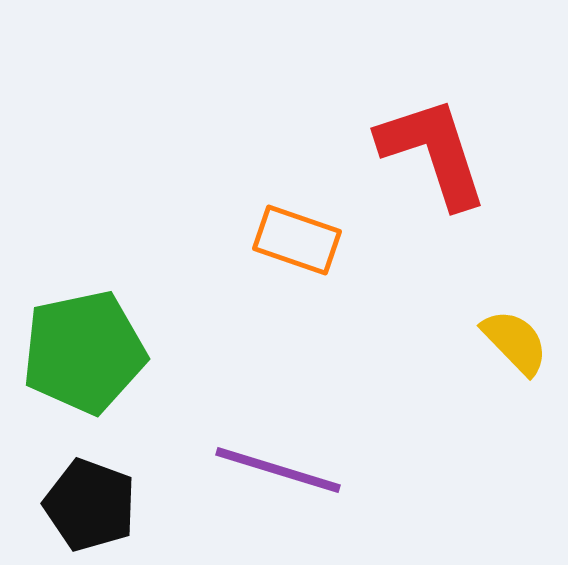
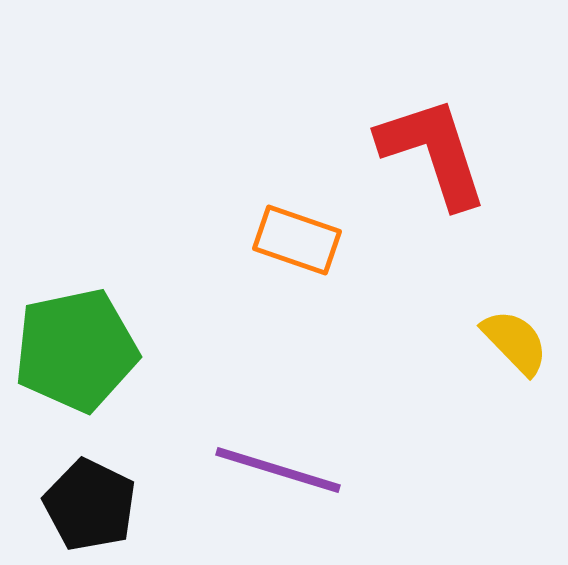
green pentagon: moved 8 px left, 2 px up
black pentagon: rotated 6 degrees clockwise
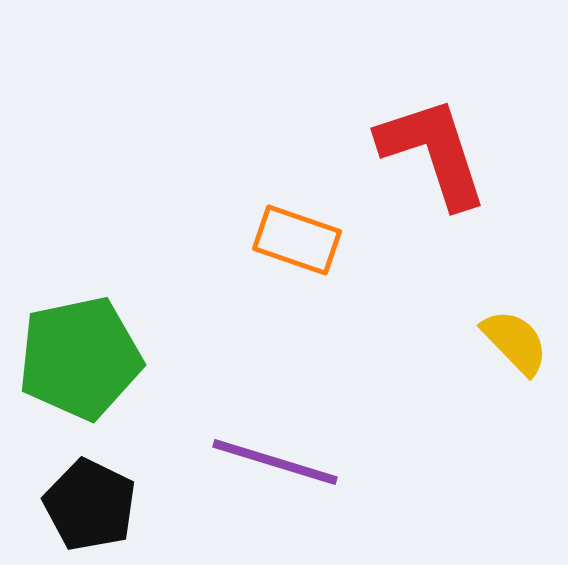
green pentagon: moved 4 px right, 8 px down
purple line: moved 3 px left, 8 px up
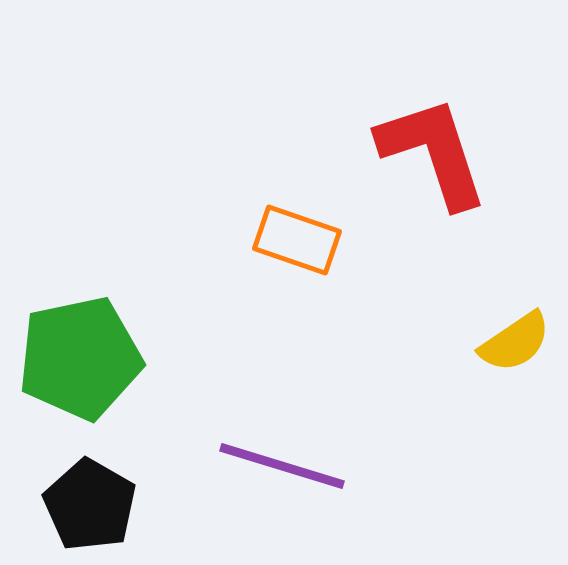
yellow semicircle: rotated 100 degrees clockwise
purple line: moved 7 px right, 4 px down
black pentagon: rotated 4 degrees clockwise
